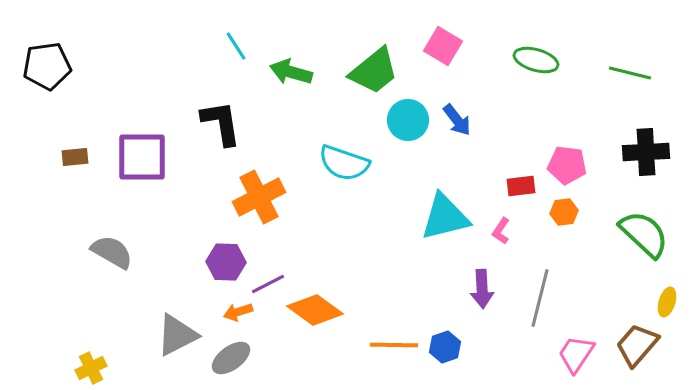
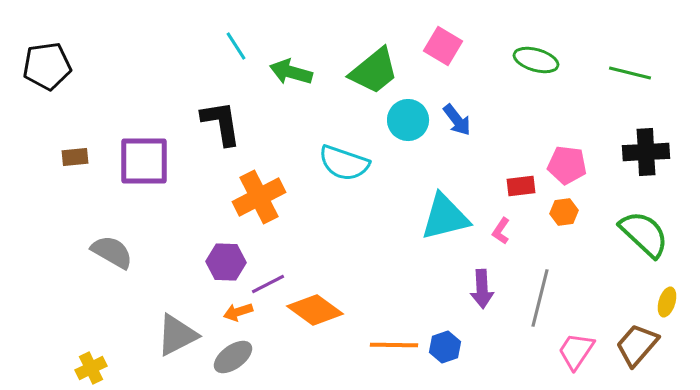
purple square: moved 2 px right, 4 px down
pink trapezoid: moved 3 px up
gray ellipse: moved 2 px right, 1 px up
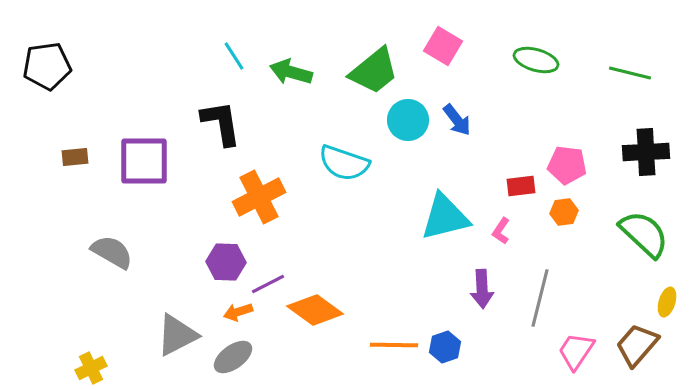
cyan line: moved 2 px left, 10 px down
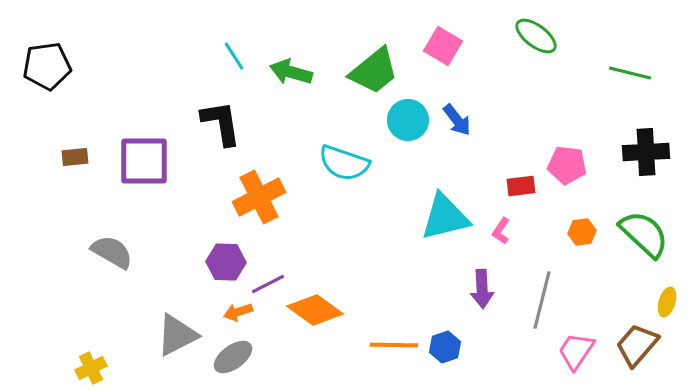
green ellipse: moved 24 px up; rotated 21 degrees clockwise
orange hexagon: moved 18 px right, 20 px down
gray line: moved 2 px right, 2 px down
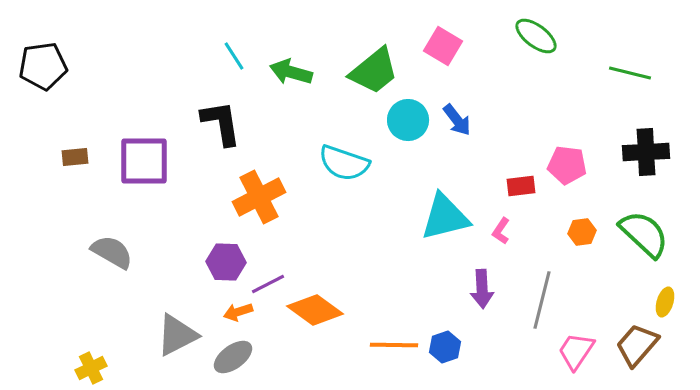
black pentagon: moved 4 px left
yellow ellipse: moved 2 px left
